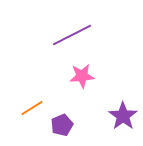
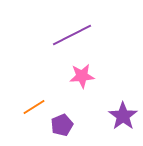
orange line: moved 2 px right, 1 px up
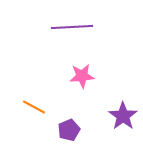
purple line: moved 8 px up; rotated 24 degrees clockwise
orange line: rotated 60 degrees clockwise
purple pentagon: moved 7 px right, 5 px down
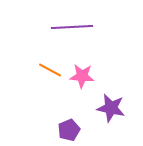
pink star: rotated 10 degrees clockwise
orange line: moved 16 px right, 37 px up
purple star: moved 12 px left, 8 px up; rotated 24 degrees counterclockwise
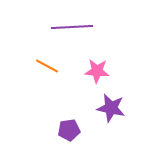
orange line: moved 3 px left, 4 px up
pink star: moved 15 px right, 5 px up
purple pentagon: rotated 15 degrees clockwise
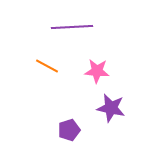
purple pentagon: rotated 10 degrees counterclockwise
